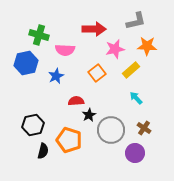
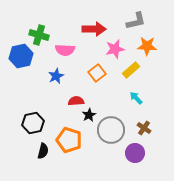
blue hexagon: moved 5 px left, 7 px up
black hexagon: moved 2 px up
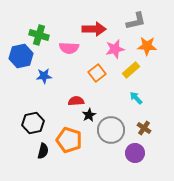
pink semicircle: moved 4 px right, 2 px up
blue star: moved 12 px left; rotated 21 degrees clockwise
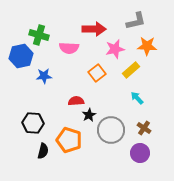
cyan arrow: moved 1 px right
black hexagon: rotated 15 degrees clockwise
purple circle: moved 5 px right
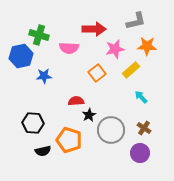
cyan arrow: moved 4 px right, 1 px up
black semicircle: rotated 63 degrees clockwise
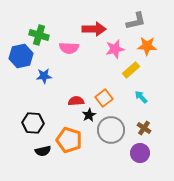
orange square: moved 7 px right, 25 px down
